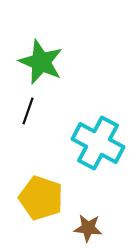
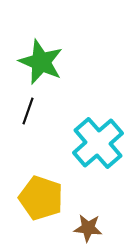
cyan cross: rotated 21 degrees clockwise
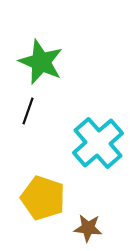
yellow pentagon: moved 2 px right
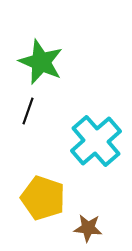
cyan cross: moved 2 px left, 2 px up
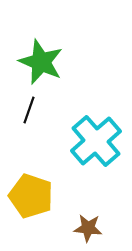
black line: moved 1 px right, 1 px up
yellow pentagon: moved 12 px left, 2 px up
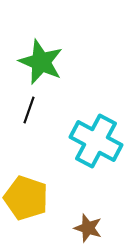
cyan cross: rotated 21 degrees counterclockwise
yellow pentagon: moved 5 px left, 2 px down
brown star: rotated 12 degrees clockwise
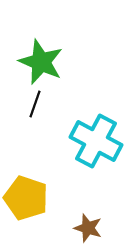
black line: moved 6 px right, 6 px up
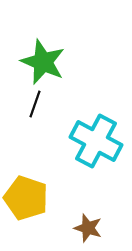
green star: moved 2 px right
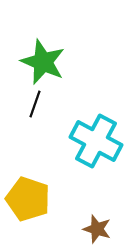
yellow pentagon: moved 2 px right, 1 px down
brown star: moved 9 px right, 1 px down
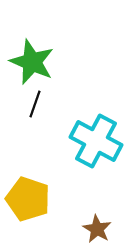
green star: moved 11 px left
brown star: rotated 12 degrees clockwise
